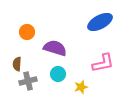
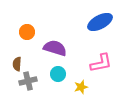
pink L-shape: moved 2 px left
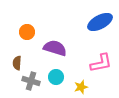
brown semicircle: moved 1 px up
cyan circle: moved 2 px left, 3 px down
gray cross: moved 3 px right; rotated 30 degrees clockwise
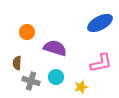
blue ellipse: moved 1 px down
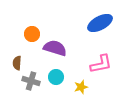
orange circle: moved 5 px right, 2 px down
pink L-shape: moved 1 px down
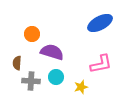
purple semicircle: moved 3 px left, 4 px down
gray cross: rotated 12 degrees counterclockwise
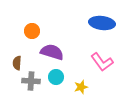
blue ellipse: moved 2 px right; rotated 35 degrees clockwise
orange circle: moved 3 px up
pink L-shape: moved 1 px right, 2 px up; rotated 65 degrees clockwise
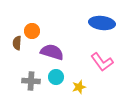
brown semicircle: moved 20 px up
yellow star: moved 2 px left
